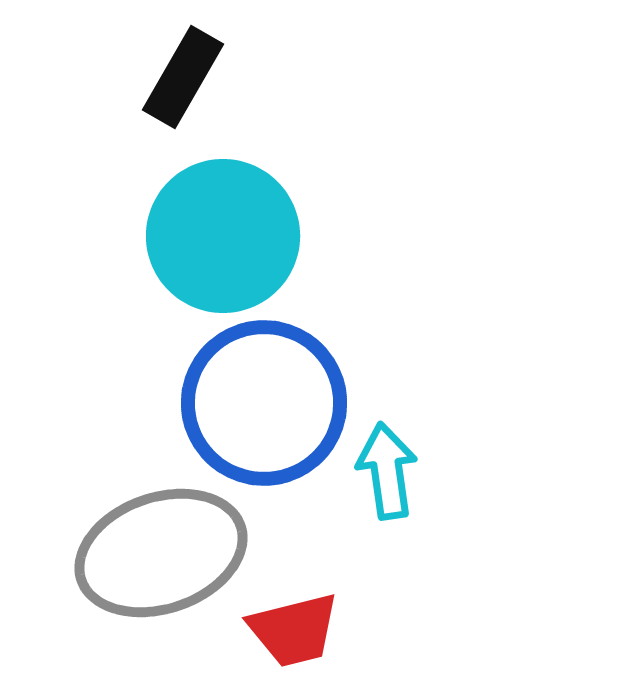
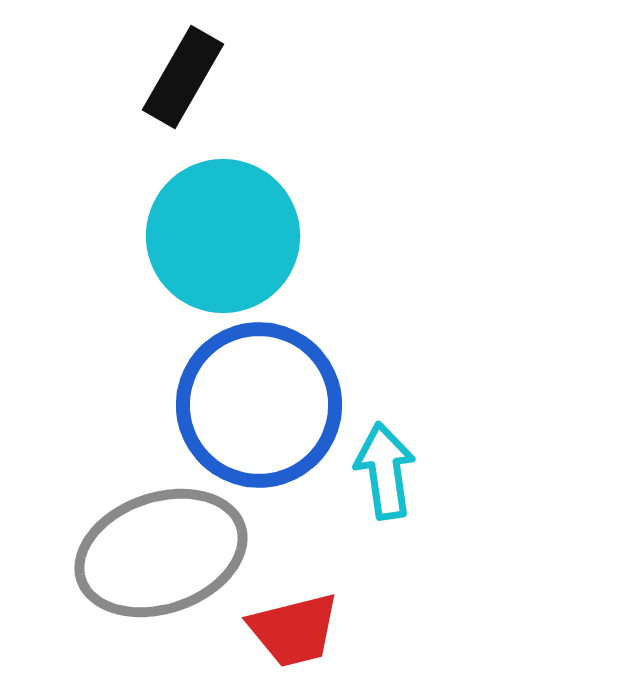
blue circle: moved 5 px left, 2 px down
cyan arrow: moved 2 px left
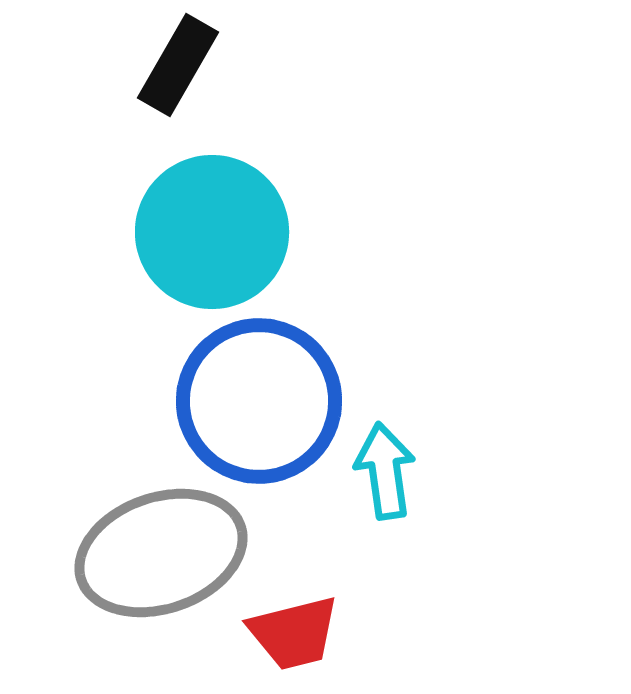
black rectangle: moved 5 px left, 12 px up
cyan circle: moved 11 px left, 4 px up
blue circle: moved 4 px up
red trapezoid: moved 3 px down
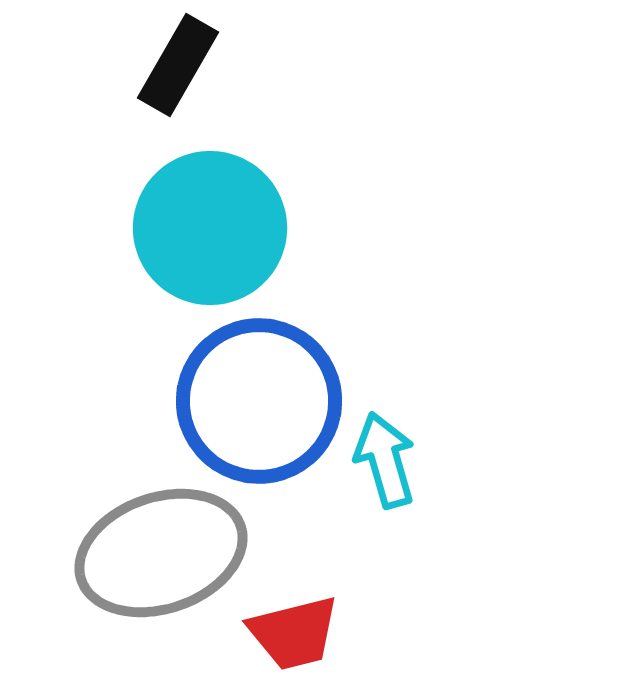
cyan circle: moved 2 px left, 4 px up
cyan arrow: moved 11 px up; rotated 8 degrees counterclockwise
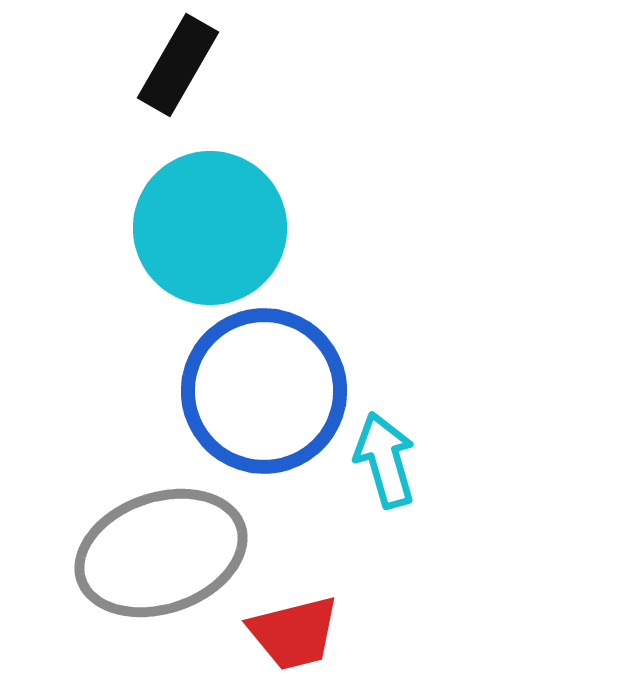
blue circle: moved 5 px right, 10 px up
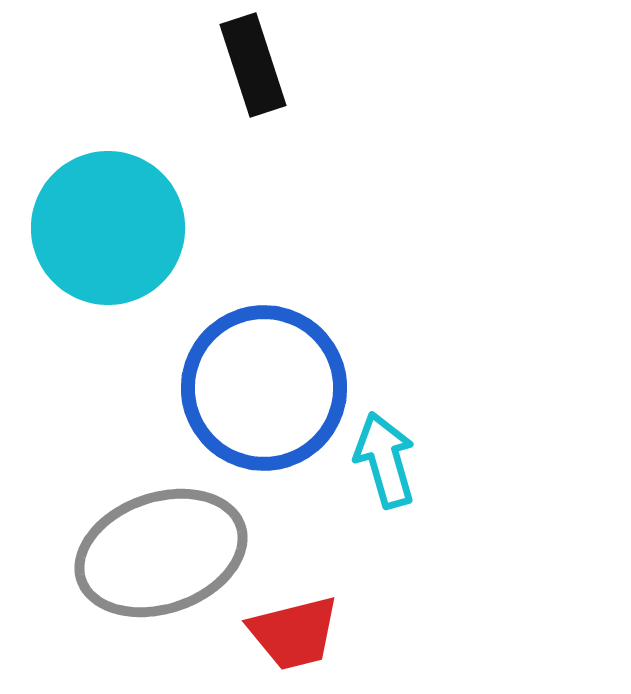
black rectangle: moved 75 px right; rotated 48 degrees counterclockwise
cyan circle: moved 102 px left
blue circle: moved 3 px up
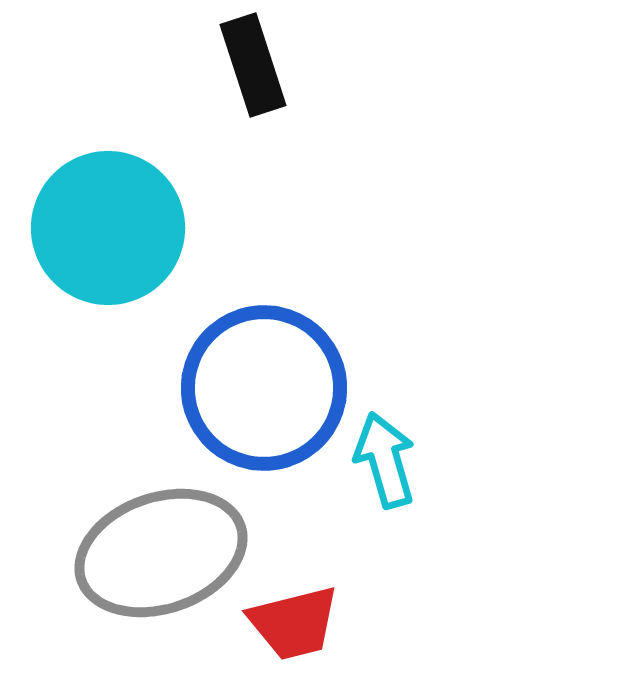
red trapezoid: moved 10 px up
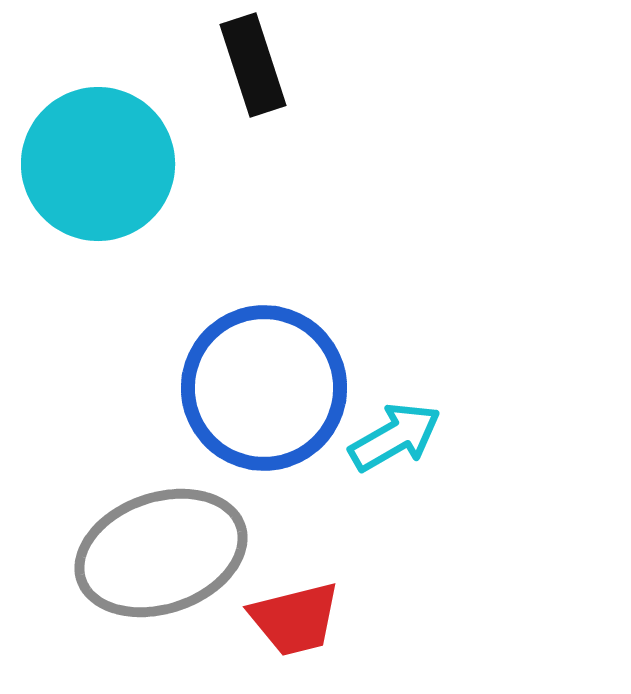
cyan circle: moved 10 px left, 64 px up
cyan arrow: moved 10 px right, 23 px up; rotated 76 degrees clockwise
red trapezoid: moved 1 px right, 4 px up
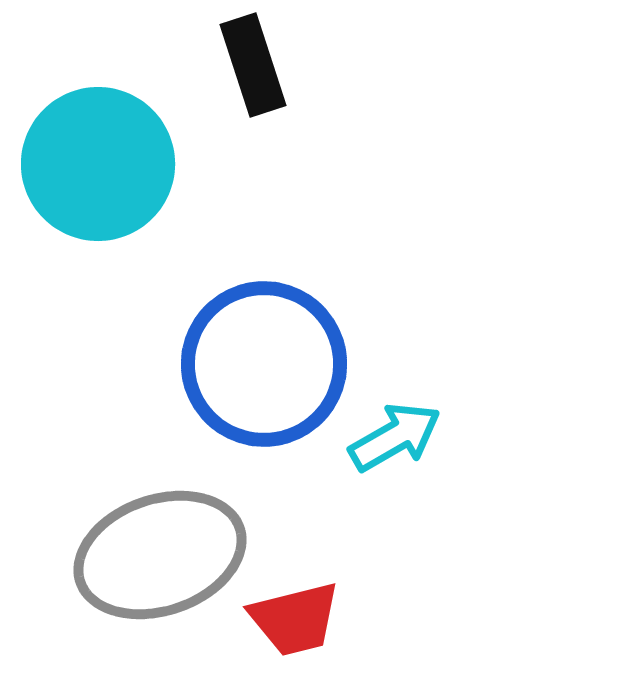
blue circle: moved 24 px up
gray ellipse: moved 1 px left, 2 px down
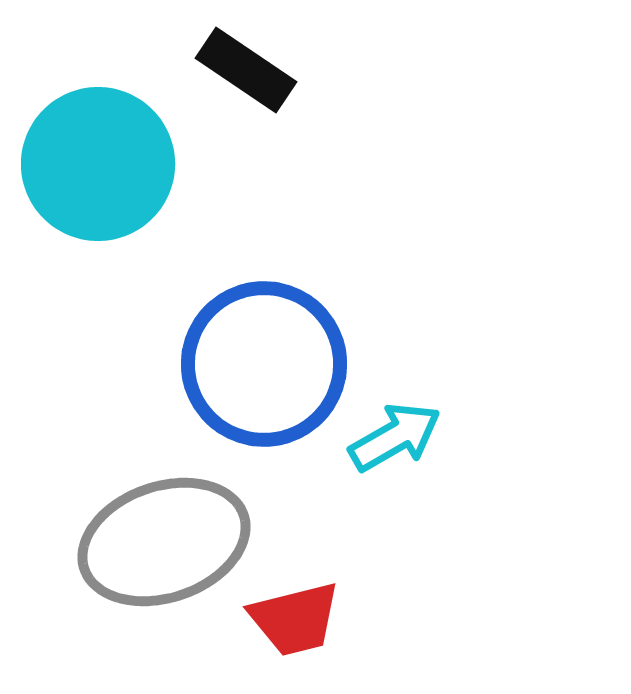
black rectangle: moved 7 px left, 5 px down; rotated 38 degrees counterclockwise
gray ellipse: moved 4 px right, 13 px up
